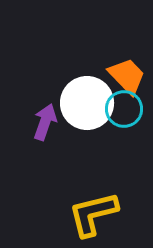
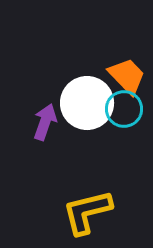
yellow L-shape: moved 6 px left, 2 px up
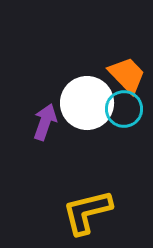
orange trapezoid: moved 1 px up
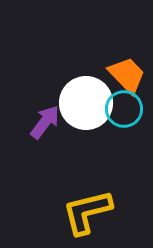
white circle: moved 1 px left
purple arrow: rotated 18 degrees clockwise
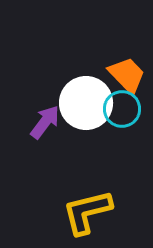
cyan circle: moved 2 px left
